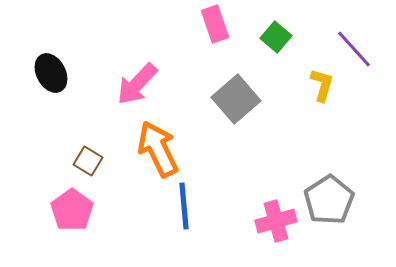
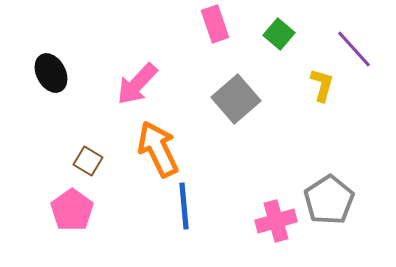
green square: moved 3 px right, 3 px up
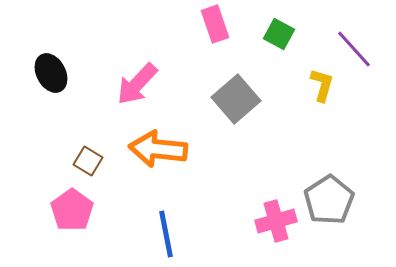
green square: rotated 12 degrees counterclockwise
orange arrow: rotated 58 degrees counterclockwise
blue line: moved 18 px left, 28 px down; rotated 6 degrees counterclockwise
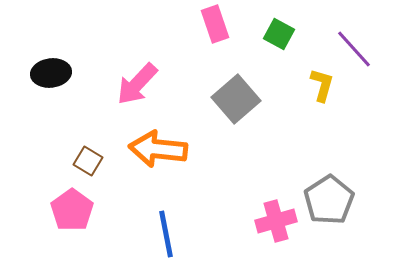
black ellipse: rotated 69 degrees counterclockwise
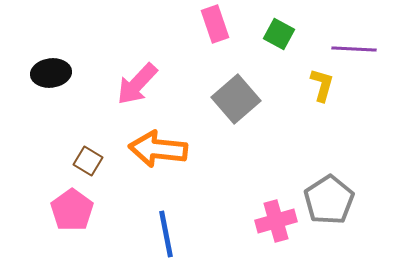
purple line: rotated 45 degrees counterclockwise
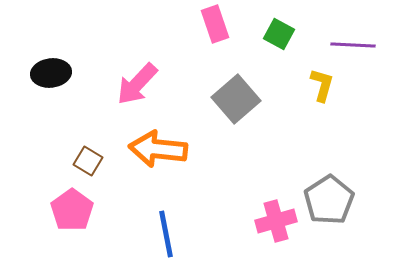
purple line: moved 1 px left, 4 px up
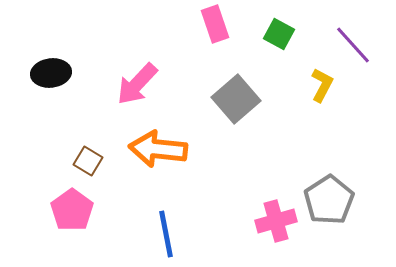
purple line: rotated 45 degrees clockwise
yellow L-shape: rotated 12 degrees clockwise
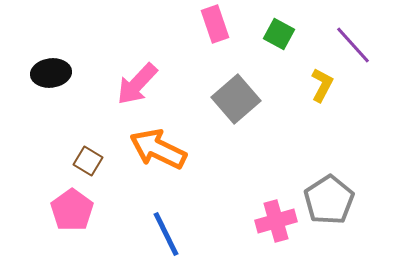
orange arrow: rotated 20 degrees clockwise
blue line: rotated 15 degrees counterclockwise
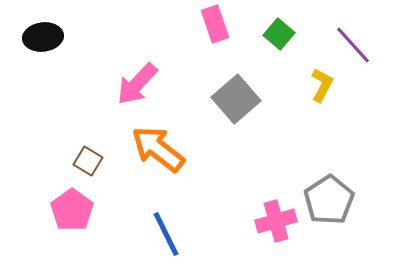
green square: rotated 12 degrees clockwise
black ellipse: moved 8 px left, 36 px up
orange arrow: rotated 12 degrees clockwise
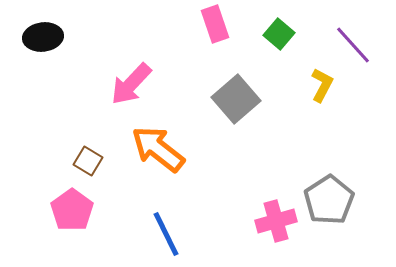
pink arrow: moved 6 px left
